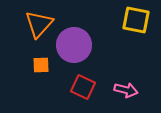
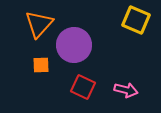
yellow square: rotated 12 degrees clockwise
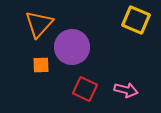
purple circle: moved 2 px left, 2 px down
red square: moved 2 px right, 2 px down
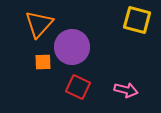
yellow square: moved 1 px right; rotated 8 degrees counterclockwise
orange square: moved 2 px right, 3 px up
red square: moved 7 px left, 2 px up
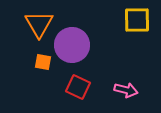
yellow square: rotated 16 degrees counterclockwise
orange triangle: rotated 12 degrees counterclockwise
purple circle: moved 2 px up
orange square: rotated 12 degrees clockwise
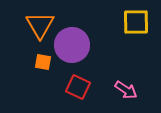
yellow square: moved 1 px left, 2 px down
orange triangle: moved 1 px right, 1 px down
pink arrow: rotated 20 degrees clockwise
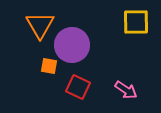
orange square: moved 6 px right, 4 px down
